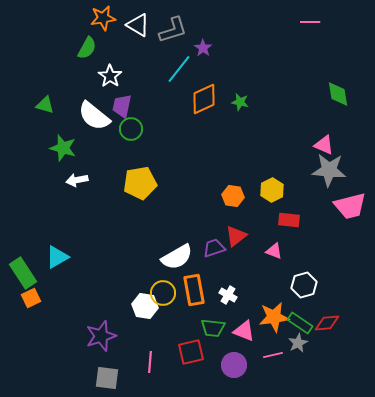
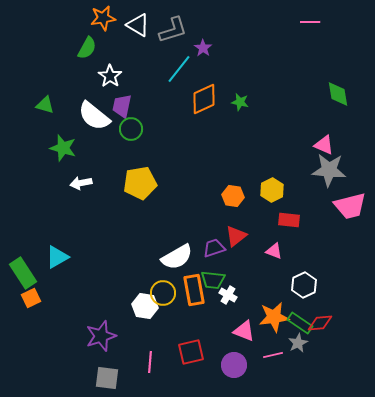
white arrow at (77, 180): moved 4 px right, 3 px down
white hexagon at (304, 285): rotated 10 degrees counterclockwise
red diamond at (327, 323): moved 7 px left
green trapezoid at (213, 328): moved 48 px up
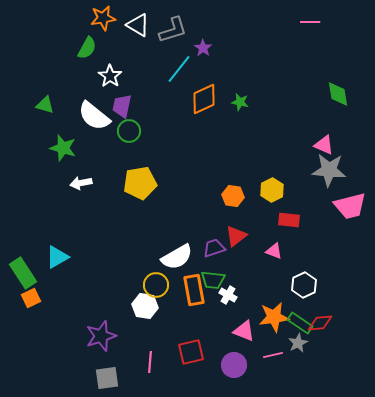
green circle at (131, 129): moved 2 px left, 2 px down
yellow circle at (163, 293): moved 7 px left, 8 px up
gray square at (107, 378): rotated 15 degrees counterclockwise
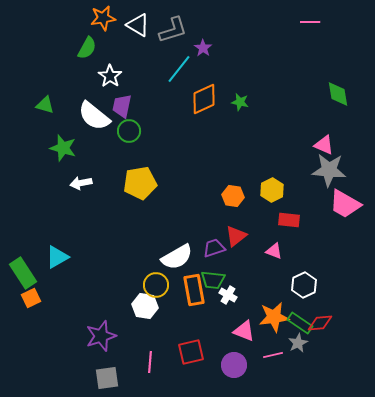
pink trapezoid at (350, 206): moved 5 px left, 2 px up; rotated 44 degrees clockwise
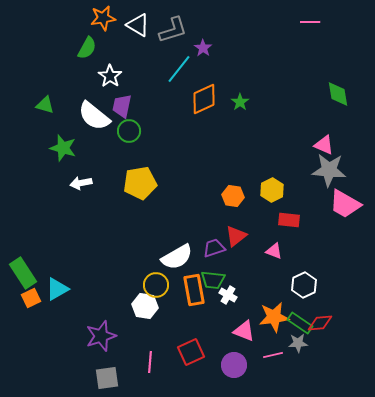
green star at (240, 102): rotated 24 degrees clockwise
cyan triangle at (57, 257): moved 32 px down
gray star at (298, 343): rotated 24 degrees clockwise
red square at (191, 352): rotated 12 degrees counterclockwise
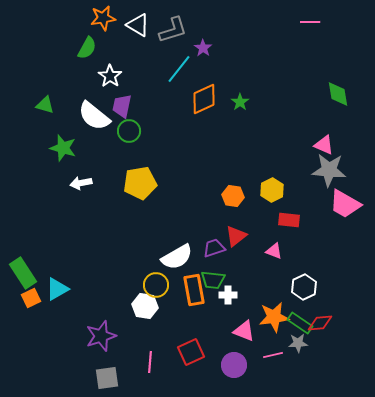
white hexagon at (304, 285): moved 2 px down
white cross at (228, 295): rotated 30 degrees counterclockwise
